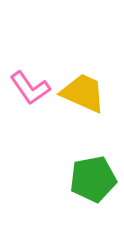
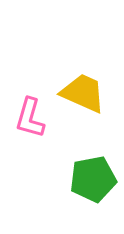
pink L-shape: moved 30 px down; rotated 51 degrees clockwise
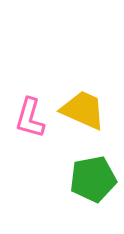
yellow trapezoid: moved 17 px down
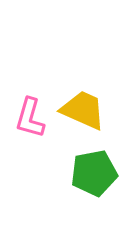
green pentagon: moved 1 px right, 6 px up
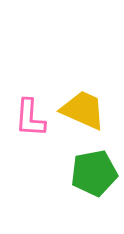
pink L-shape: rotated 12 degrees counterclockwise
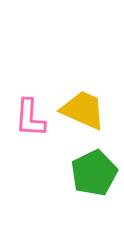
green pentagon: rotated 15 degrees counterclockwise
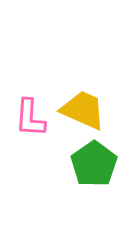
green pentagon: moved 9 px up; rotated 9 degrees counterclockwise
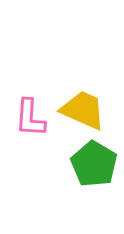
green pentagon: rotated 6 degrees counterclockwise
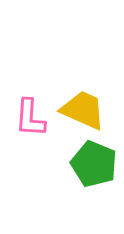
green pentagon: rotated 9 degrees counterclockwise
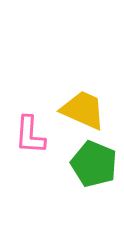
pink L-shape: moved 17 px down
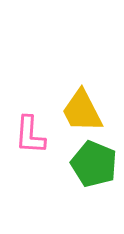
yellow trapezoid: moved 1 px left, 1 px down; rotated 141 degrees counterclockwise
